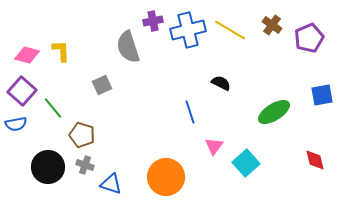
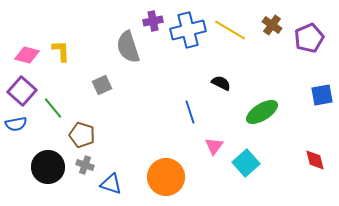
green ellipse: moved 12 px left
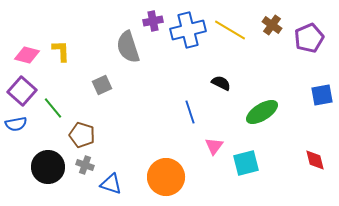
cyan square: rotated 28 degrees clockwise
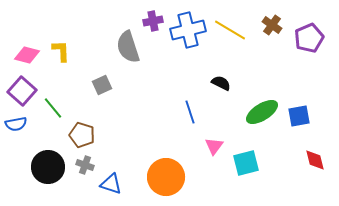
blue square: moved 23 px left, 21 px down
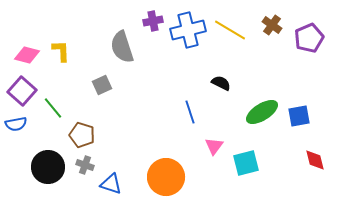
gray semicircle: moved 6 px left
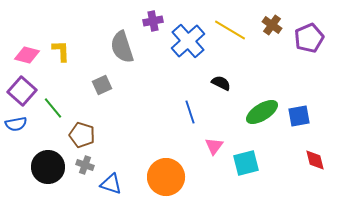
blue cross: moved 11 px down; rotated 28 degrees counterclockwise
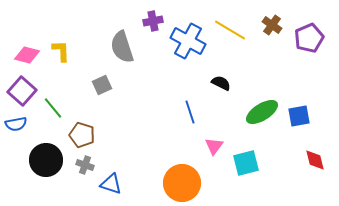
blue cross: rotated 20 degrees counterclockwise
black circle: moved 2 px left, 7 px up
orange circle: moved 16 px right, 6 px down
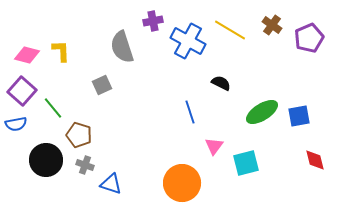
brown pentagon: moved 3 px left
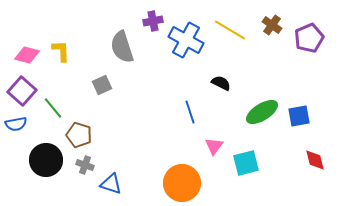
blue cross: moved 2 px left, 1 px up
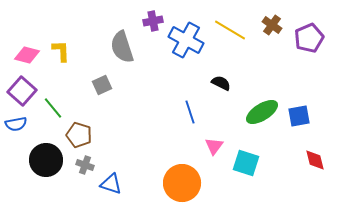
cyan square: rotated 32 degrees clockwise
